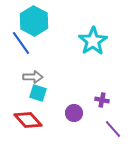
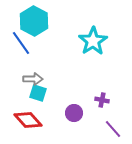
gray arrow: moved 2 px down
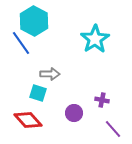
cyan star: moved 2 px right, 2 px up
gray arrow: moved 17 px right, 5 px up
